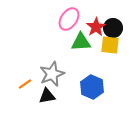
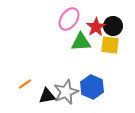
black circle: moved 2 px up
gray star: moved 14 px right, 18 px down
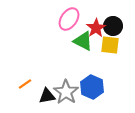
red star: moved 1 px down
green triangle: moved 2 px right, 1 px up; rotated 30 degrees clockwise
gray star: rotated 15 degrees counterclockwise
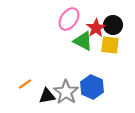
black circle: moved 1 px up
